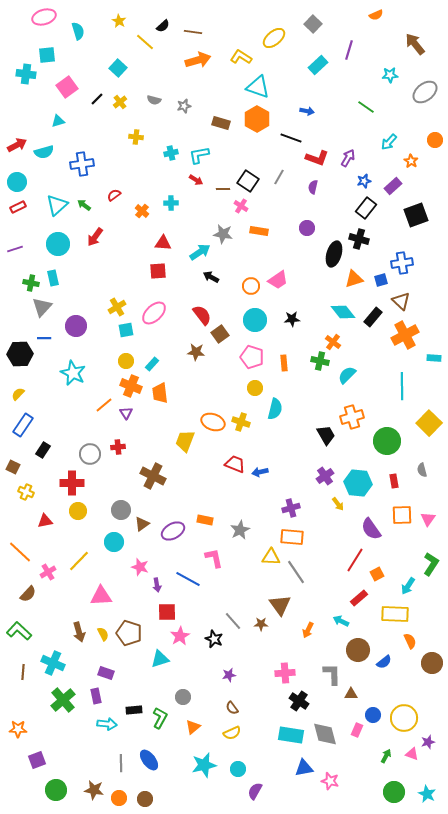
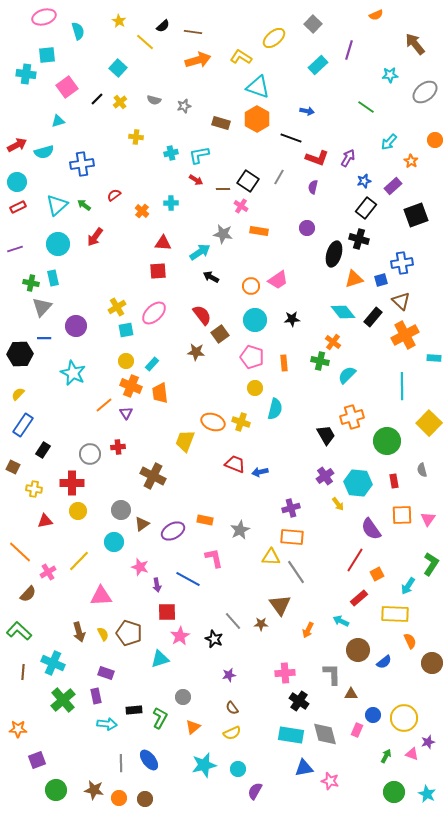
yellow cross at (26, 492): moved 8 px right, 3 px up; rotated 14 degrees counterclockwise
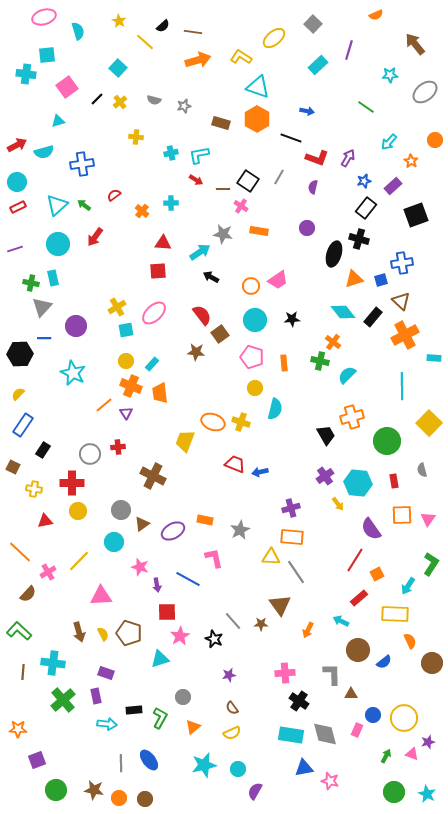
cyan cross at (53, 663): rotated 15 degrees counterclockwise
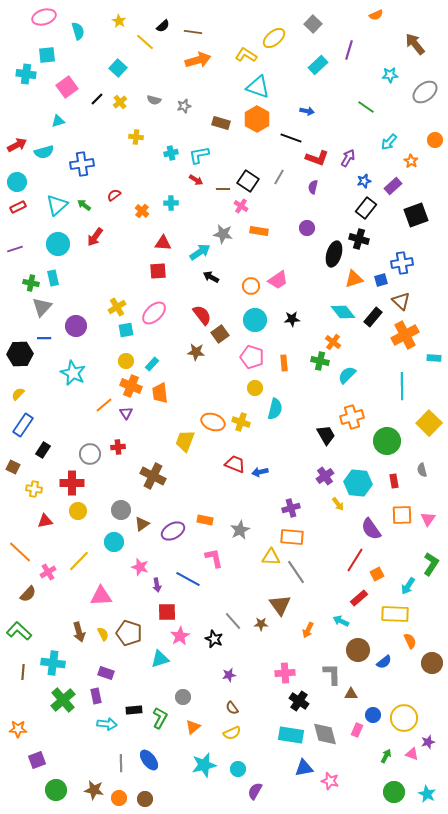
yellow L-shape at (241, 57): moved 5 px right, 2 px up
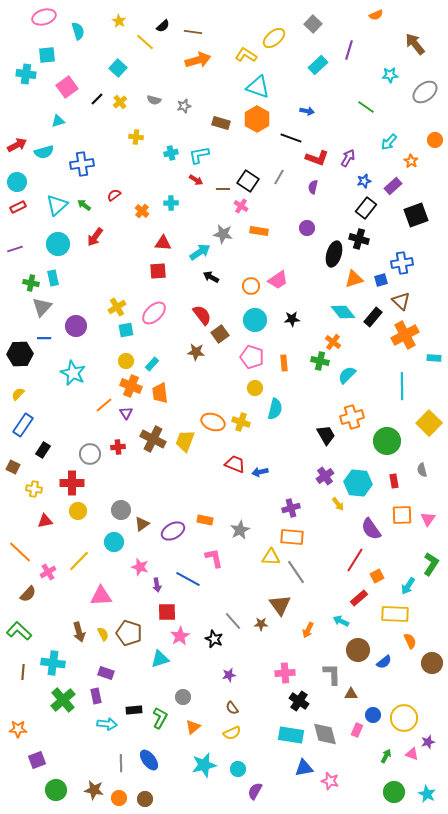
brown cross at (153, 476): moved 37 px up
orange square at (377, 574): moved 2 px down
